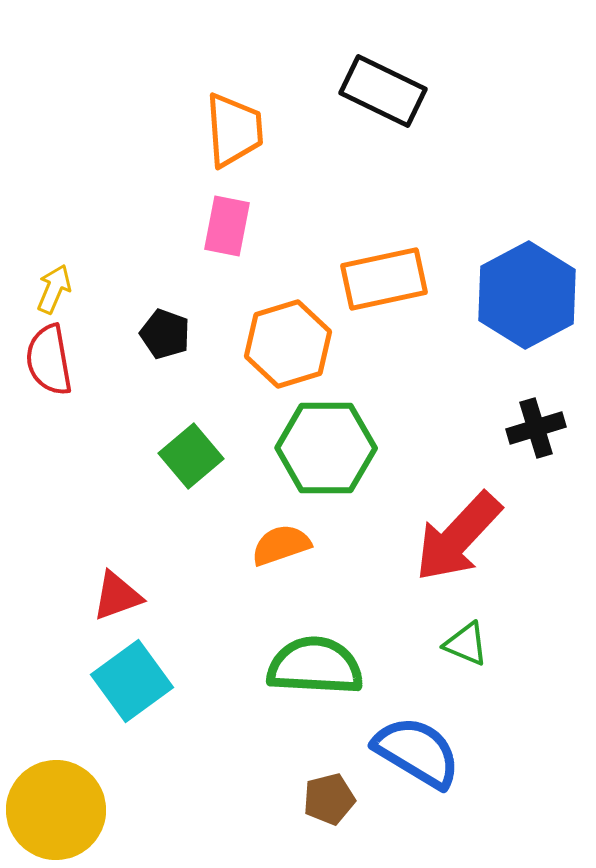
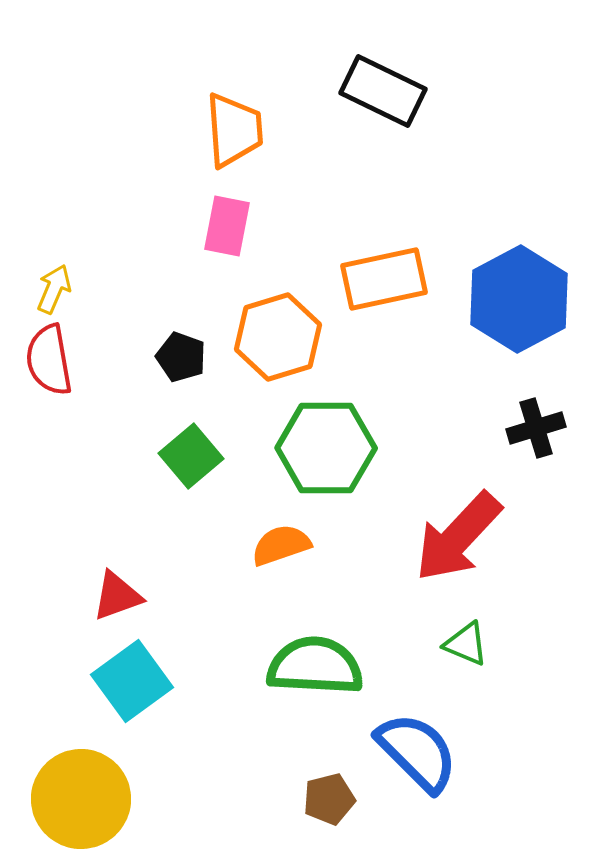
blue hexagon: moved 8 px left, 4 px down
black pentagon: moved 16 px right, 23 px down
orange hexagon: moved 10 px left, 7 px up
blue semicircle: rotated 14 degrees clockwise
yellow circle: moved 25 px right, 11 px up
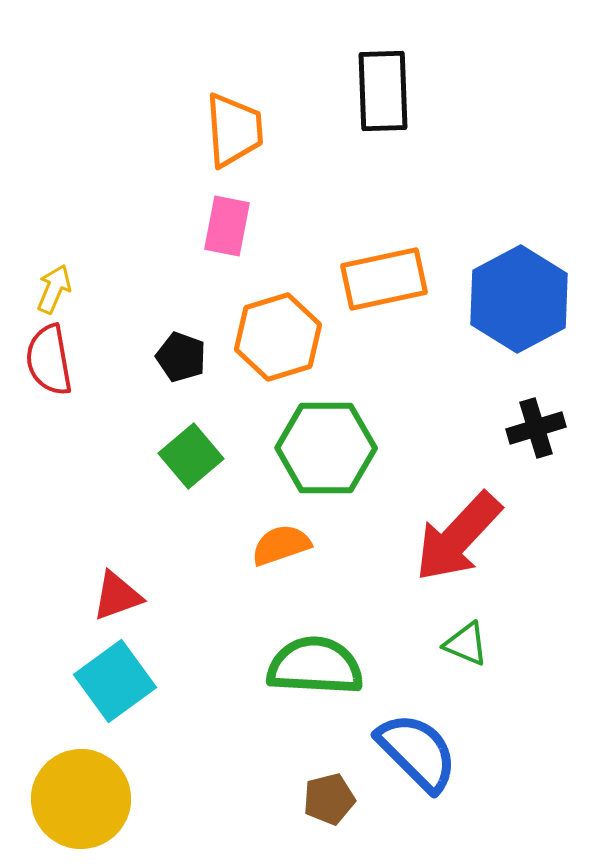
black rectangle: rotated 62 degrees clockwise
cyan square: moved 17 px left
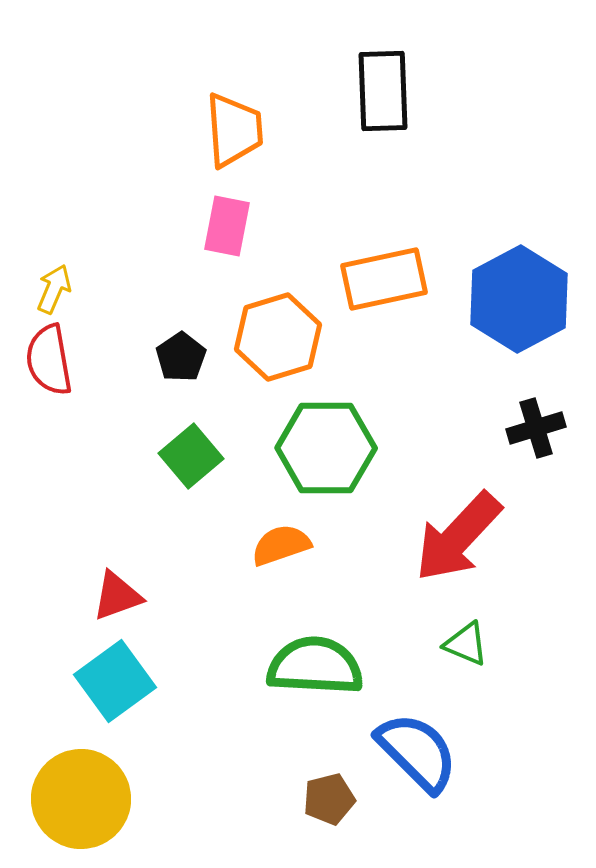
black pentagon: rotated 18 degrees clockwise
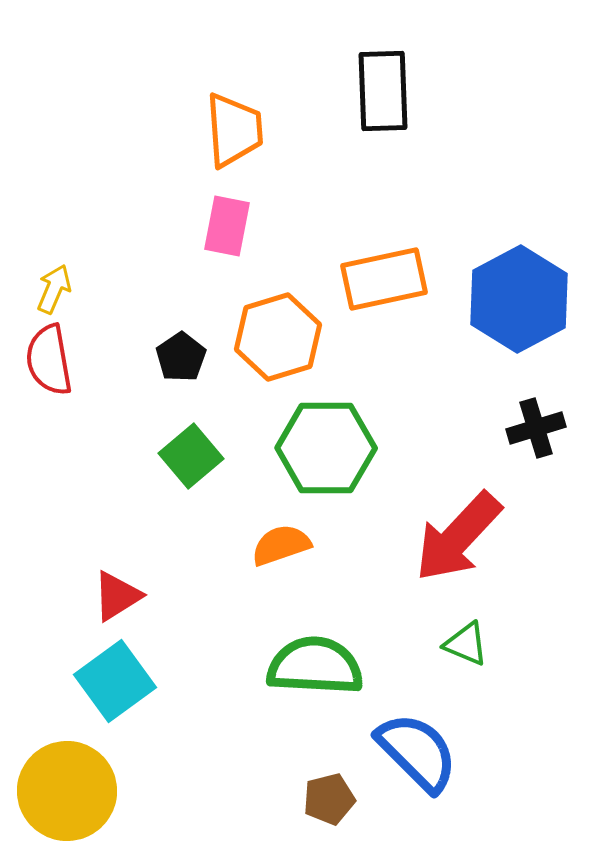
red triangle: rotated 12 degrees counterclockwise
yellow circle: moved 14 px left, 8 px up
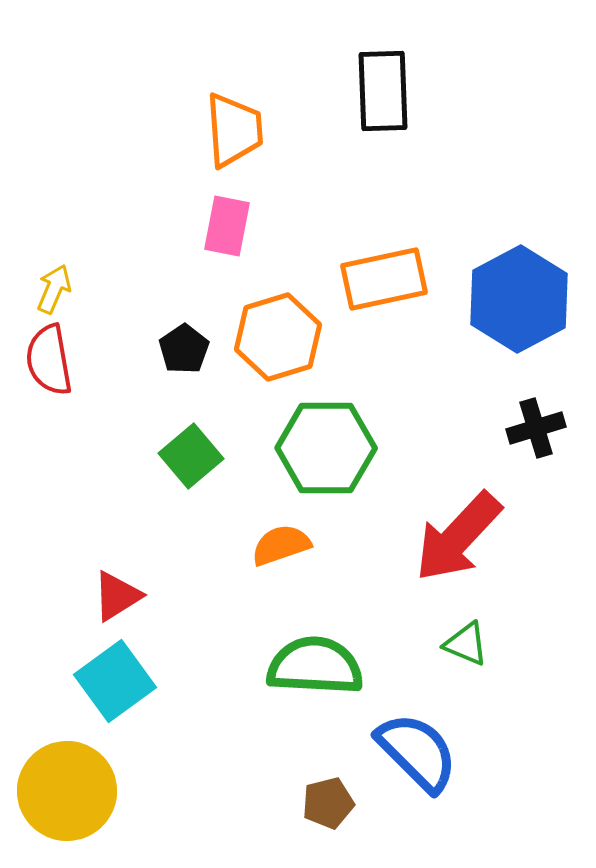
black pentagon: moved 3 px right, 8 px up
brown pentagon: moved 1 px left, 4 px down
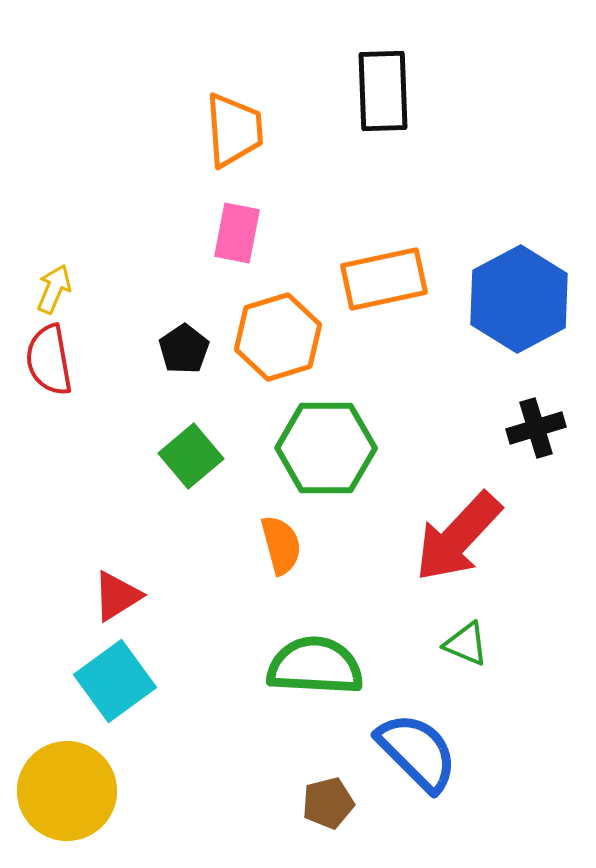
pink rectangle: moved 10 px right, 7 px down
orange semicircle: rotated 94 degrees clockwise
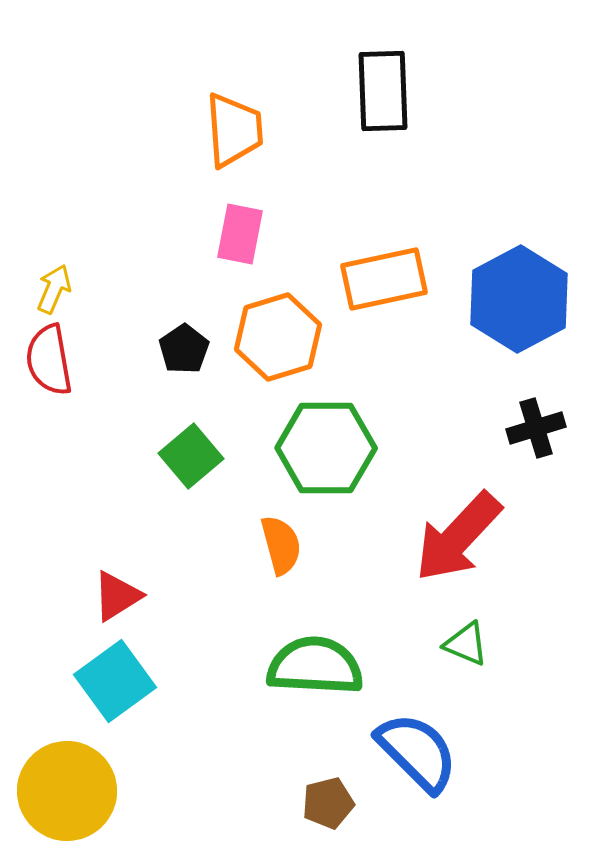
pink rectangle: moved 3 px right, 1 px down
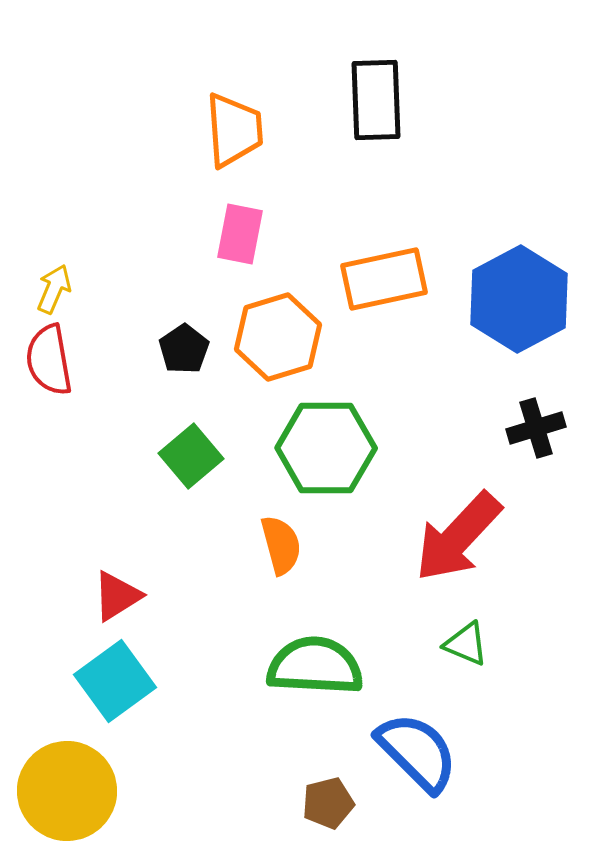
black rectangle: moved 7 px left, 9 px down
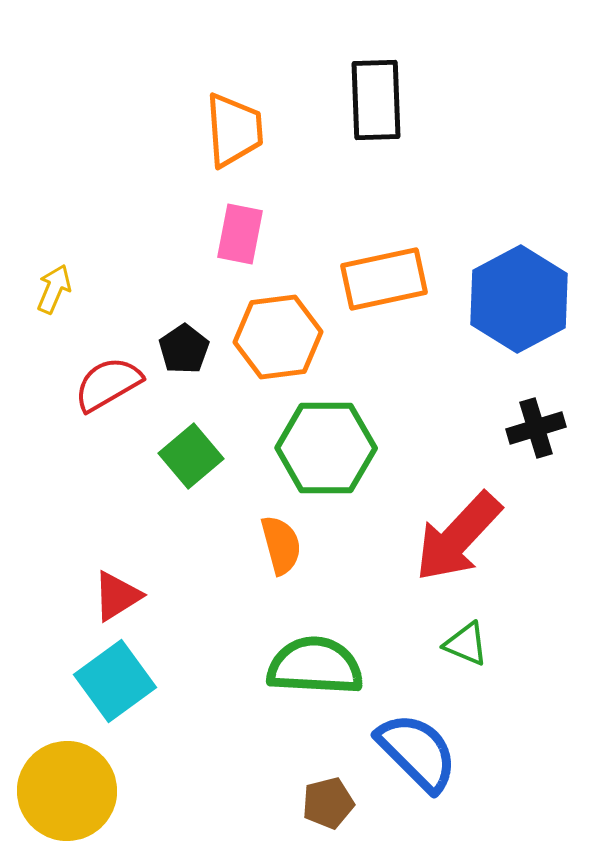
orange hexagon: rotated 10 degrees clockwise
red semicircle: moved 59 px right, 24 px down; rotated 70 degrees clockwise
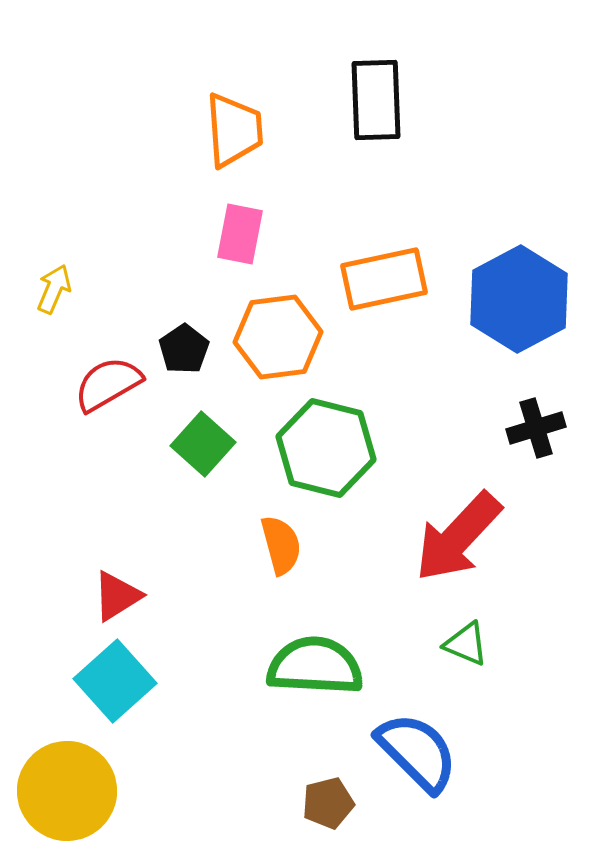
green hexagon: rotated 14 degrees clockwise
green square: moved 12 px right, 12 px up; rotated 8 degrees counterclockwise
cyan square: rotated 6 degrees counterclockwise
